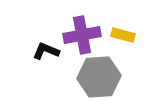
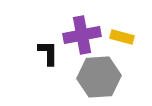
yellow rectangle: moved 1 px left, 2 px down
black L-shape: moved 2 px right, 2 px down; rotated 68 degrees clockwise
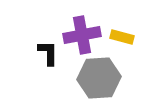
gray hexagon: moved 1 px down
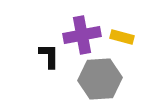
black L-shape: moved 1 px right, 3 px down
gray hexagon: moved 1 px right, 1 px down
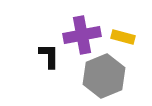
yellow rectangle: moved 1 px right
gray hexagon: moved 4 px right, 3 px up; rotated 18 degrees counterclockwise
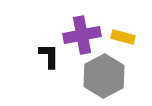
gray hexagon: rotated 6 degrees counterclockwise
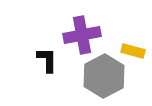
yellow rectangle: moved 10 px right, 14 px down
black L-shape: moved 2 px left, 4 px down
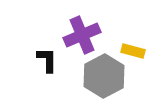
purple cross: rotated 12 degrees counterclockwise
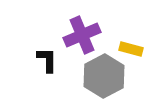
yellow rectangle: moved 2 px left, 2 px up
